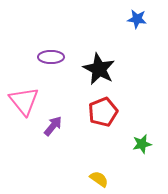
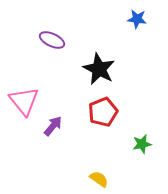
purple ellipse: moved 1 px right, 17 px up; rotated 25 degrees clockwise
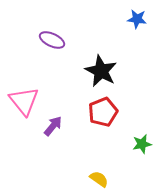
black star: moved 2 px right, 2 px down
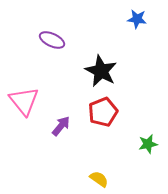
purple arrow: moved 8 px right
green star: moved 6 px right
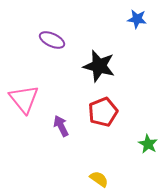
black star: moved 2 px left, 5 px up; rotated 12 degrees counterclockwise
pink triangle: moved 2 px up
purple arrow: rotated 65 degrees counterclockwise
green star: rotated 30 degrees counterclockwise
